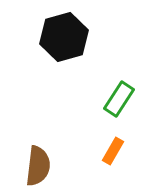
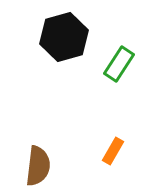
green rectangle: moved 35 px up
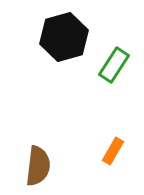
green rectangle: moved 5 px left, 1 px down
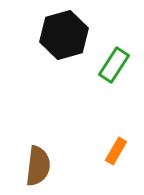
black hexagon: moved 2 px up
orange rectangle: moved 3 px right
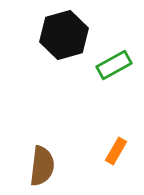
green rectangle: rotated 28 degrees clockwise
brown semicircle: moved 4 px right
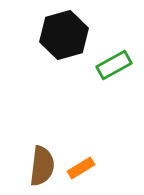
orange rectangle: moved 35 px left, 17 px down; rotated 28 degrees clockwise
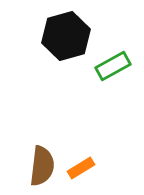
black hexagon: moved 2 px right, 1 px down
green rectangle: moved 1 px left, 1 px down
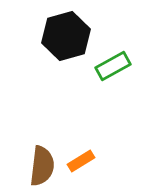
orange rectangle: moved 7 px up
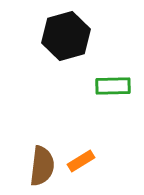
green rectangle: moved 20 px down; rotated 28 degrees clockwise
